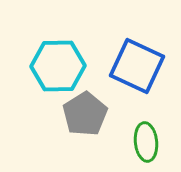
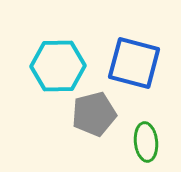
blue square: moved 3 px left, 3 px up; rotated 10 degrees counterclockwise
gray pentagon: moved 9 px right; rotated 18 degrees clockwise
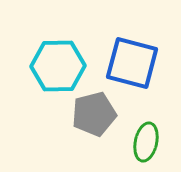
blue square: moved 2 px left
green ellipse: rotated 18 degrees clockwise
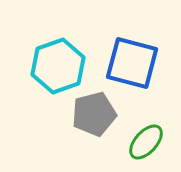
cyan hexagon: rotated 18 degrees counterclockwise
green ellipse: rotated 30 degrees clockwise
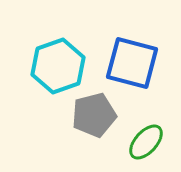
gray pentagon: moved 1 px down
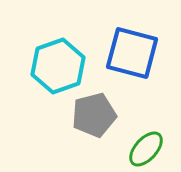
blue square: moved 10 px up
green ellipse: moved 7 px down
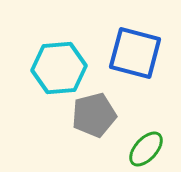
blue square: moved 3 px right
cyan hexagon: moved 1 px right, 2 px down; rotated 14 degrees clockwise
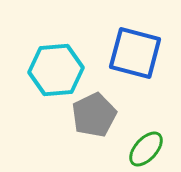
cyan hexagon: moved 3 px left, 2 px down
gray pentagon: rotated 12 degrees counterclockwise
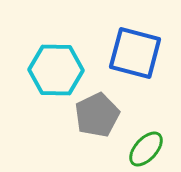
cyan hexagon: rotated 6 degrees clockwise
gray pentagon: moved 3 px right
